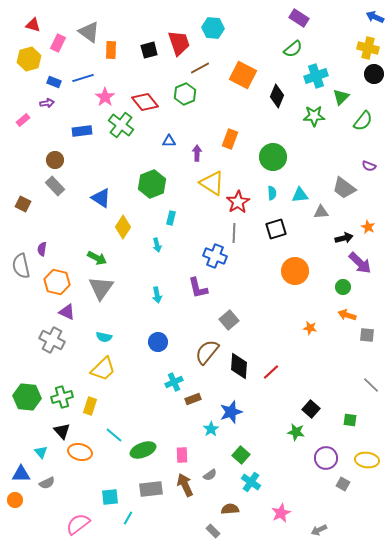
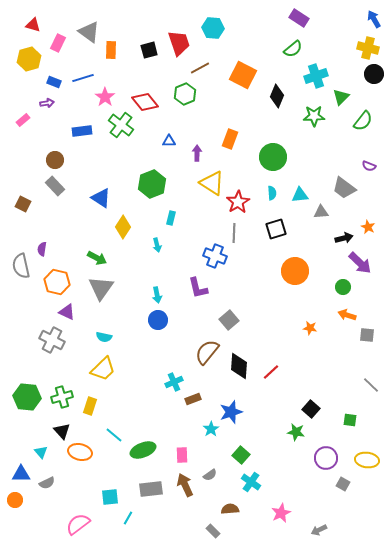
blue arrow at (375, 17): moved 1 px left, 2 px down; rotated 36 degrees clockwise
blue circle at (158, 342): moved 22 px up
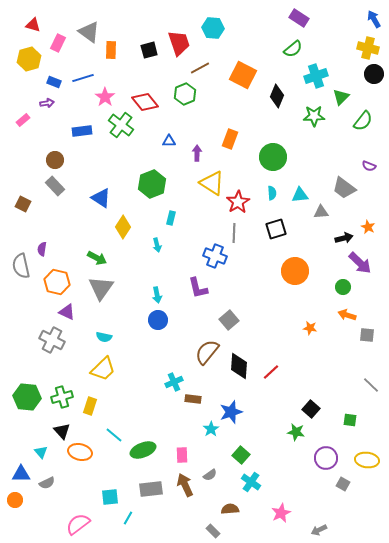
brown rectangle at (193, 399): rotated 28 degrees clockwise
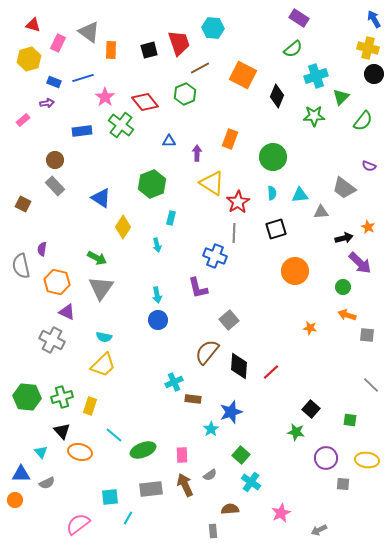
yellow trapezoid at (103, 369): moved 4 px up
gray square at (343, 484): rotated 24 degrees counterclockwise
gray rectangle at (213, 531): rotated 40 degrees clockwise
